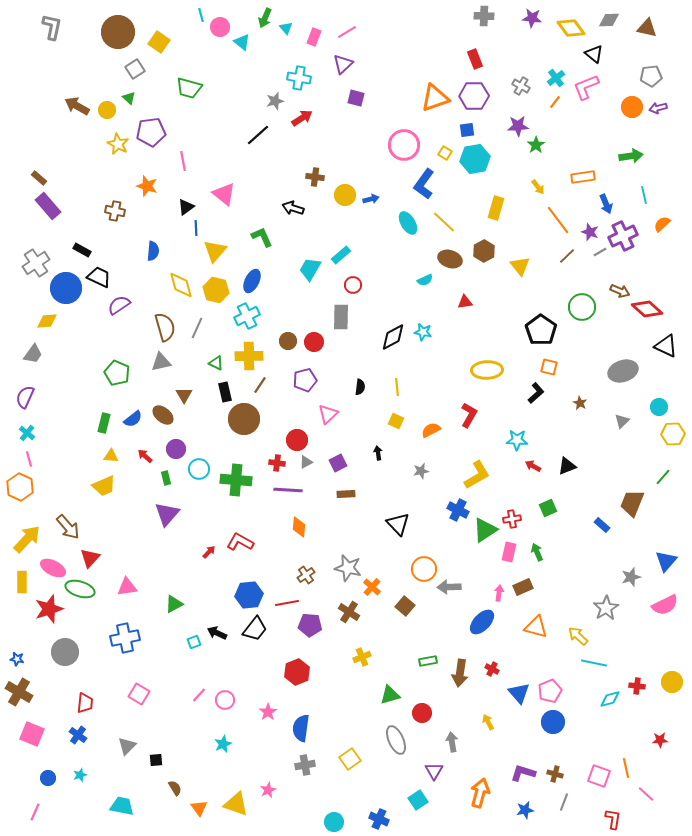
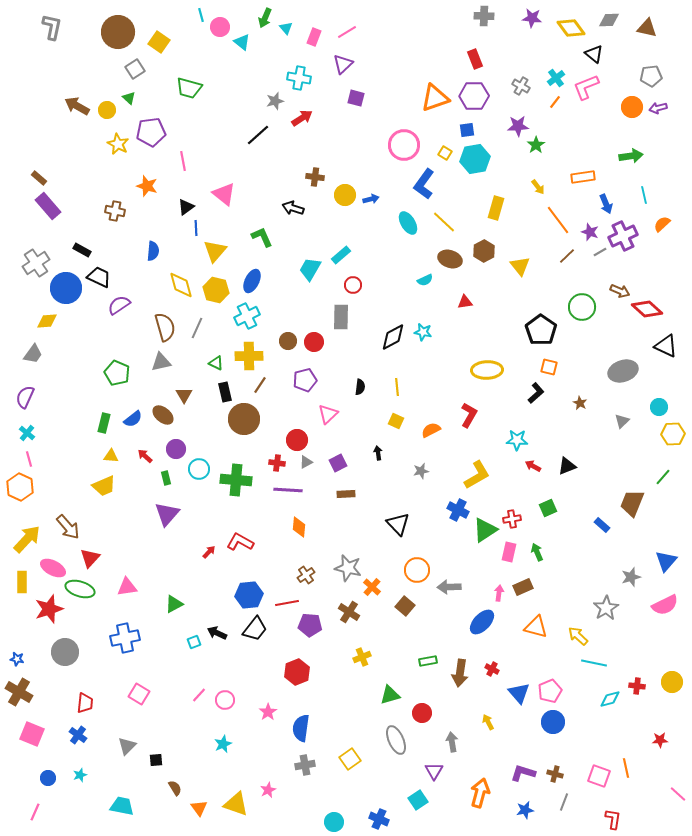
orange circle at (424, 569): moved 7 px left, 1 px down
pink line at (646, 794): moved 32 px right
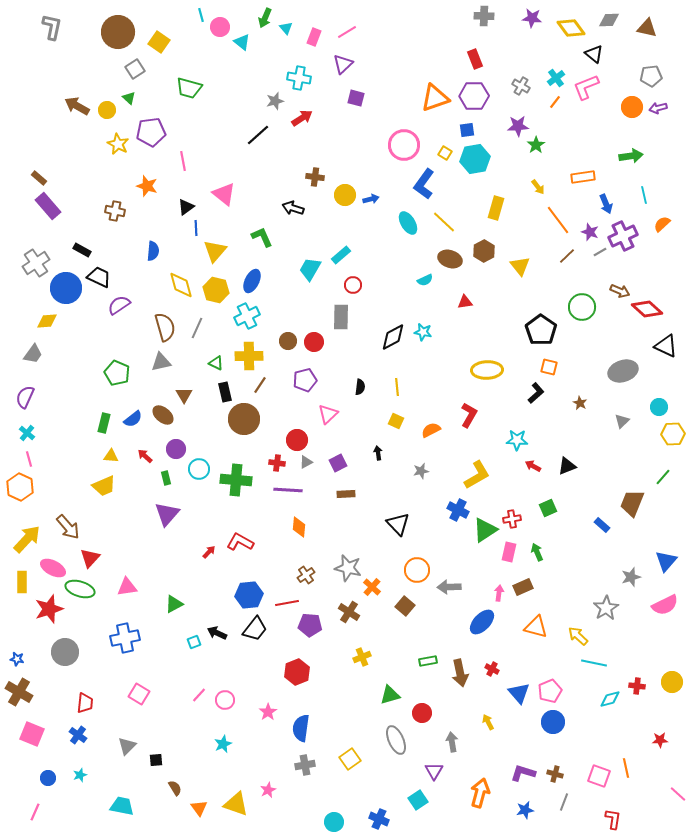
brown arrow at (460, 673): rotated 20 degrees counterclockwise
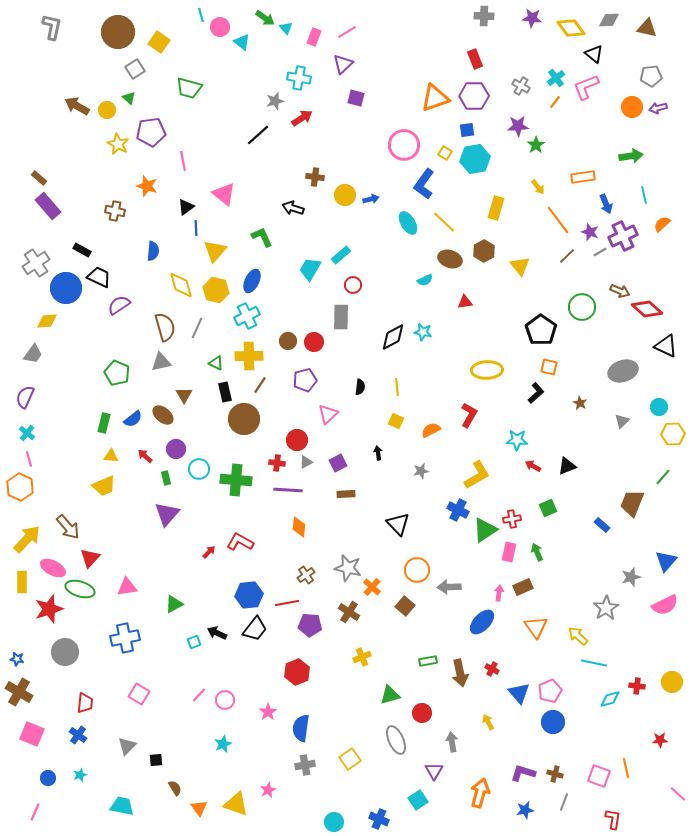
green arrow at (265, 18): rotated 78 degrees counterclockwise
orange triangle at (536, 627): rotated 40 degrees clockwise
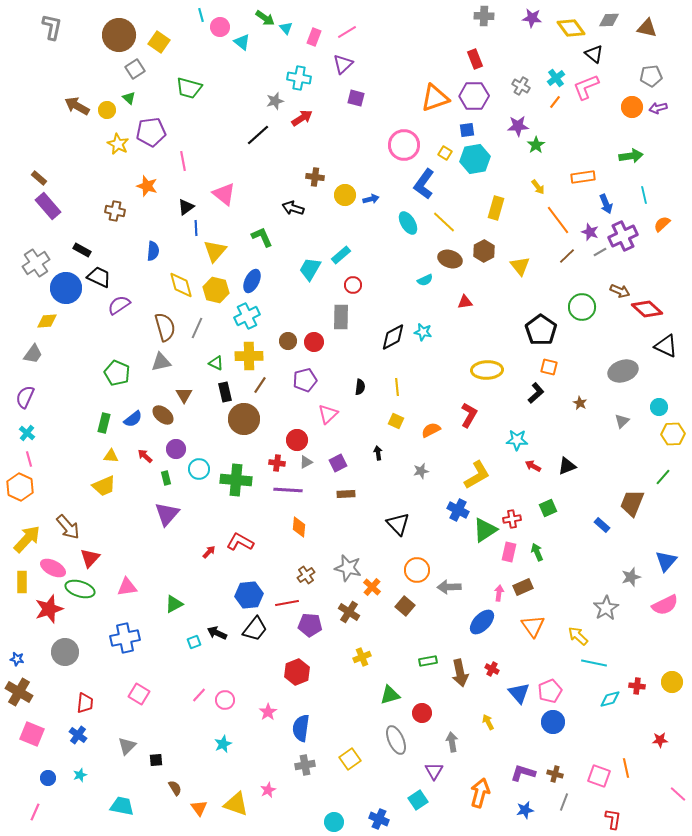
brown circle at (118, 32): moved 1 px right, 3 px down
orange triangle at (536, 627): moved 3 px left, 1 px up
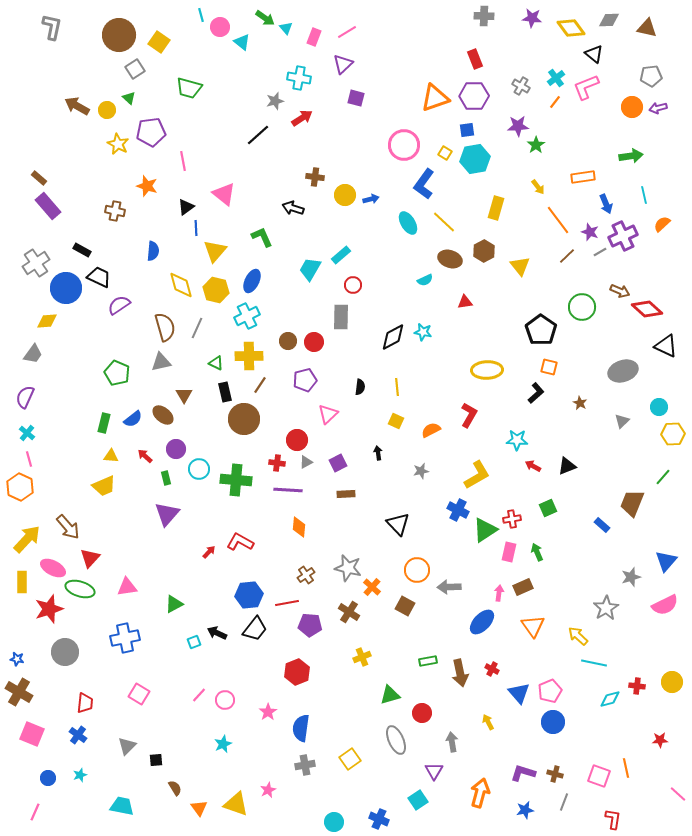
brown square at (405, 606): rotated 12 degrees counterclockwise
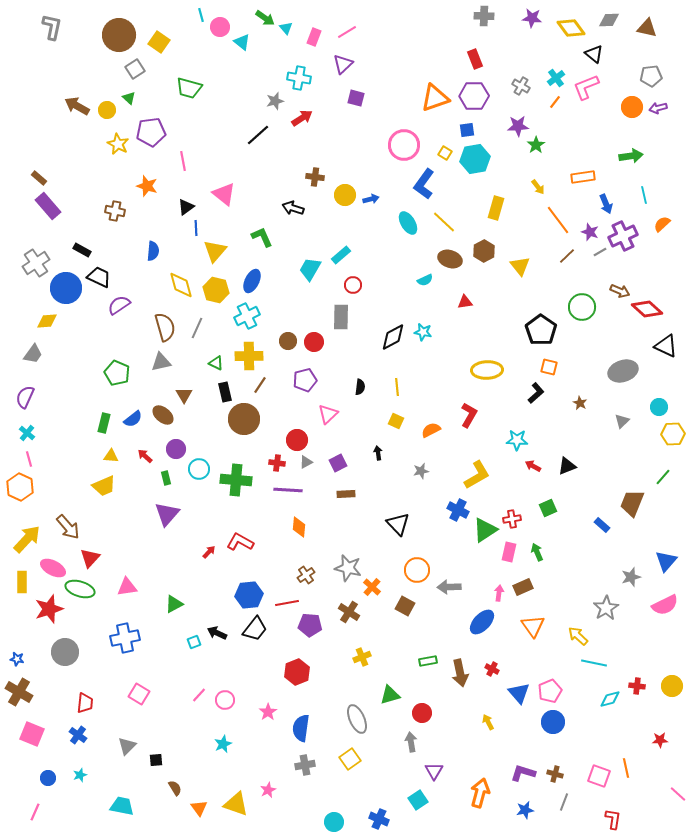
yellow circle at (672, 682): moved 4 px down
gray ellipse at (396, 740): moved 39 px left, 21 px up
gray arrow at (452, 742): moved 41 px left
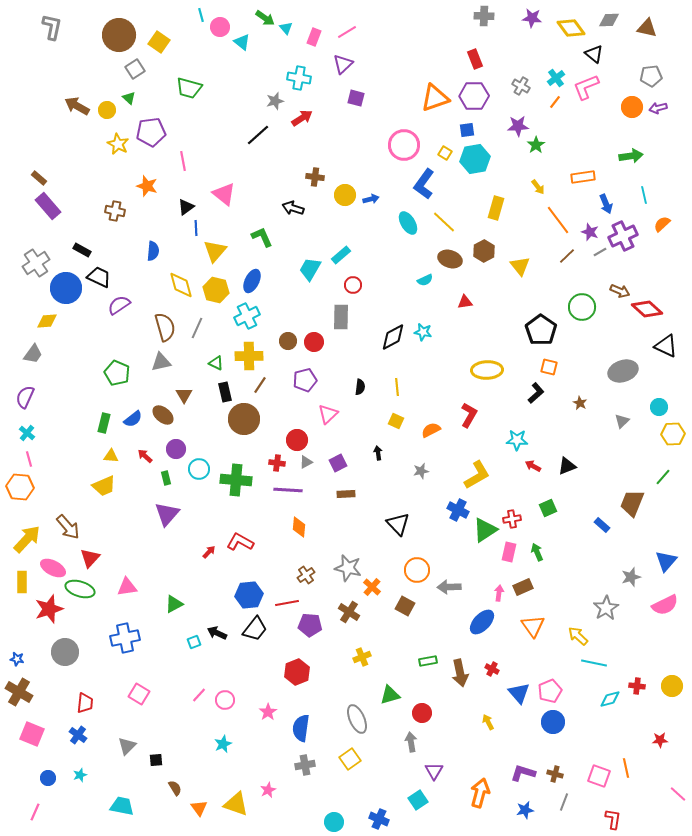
orange hexagon at (20, 487): rotated 20 degrees counterclockwise
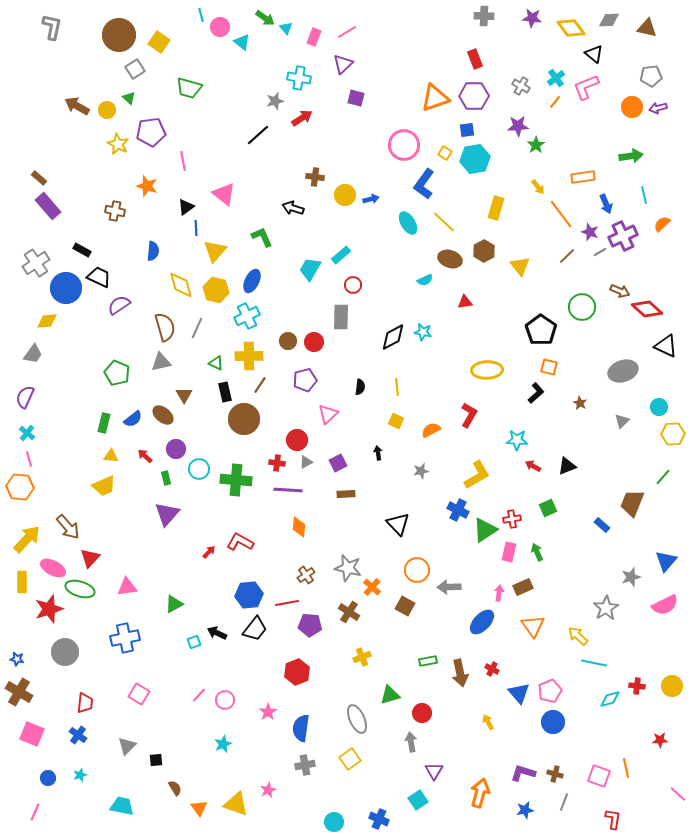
orange line at (558, 220): moved 3 px right, 6 px up
